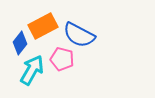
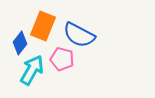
orange rectangle: rotated 40 degrees counterclockwise
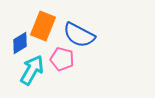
blue diamond: rotated 20 degrees clockwise
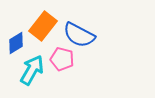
orange rectangle: rotated 16 degrees clockwise
blue diamond: moved 4 px left
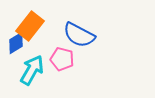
orange rectangle: moved 13 px left
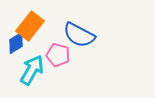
pink pentagon: moved 4 px left, 4 px up
